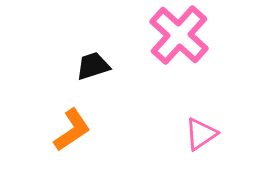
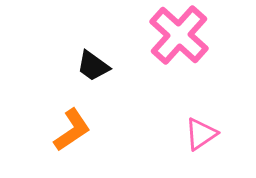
black trapezoid: rotated 126 degrees counterclockwise
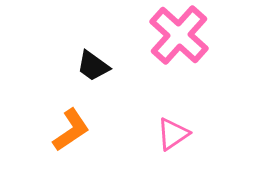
orange L-shape: moved 1 px left
pink triangle: moved 28 px left
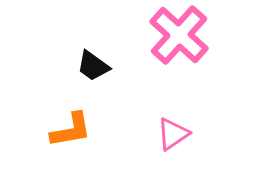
orange L-shape: rotated 24 degrees clockwise
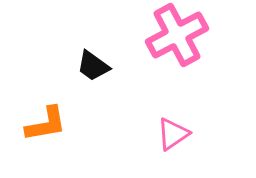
pink cross: moved 2 px left; rotated 20 degrees clockwise
orange L-shape: moved 25 px left, 6 px up
